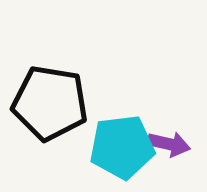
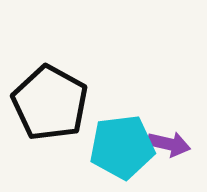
black pentagon: rotated 20 degrees clockwise
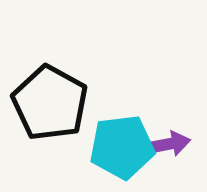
purple arrow: rotated 24 degrees counterclockwise
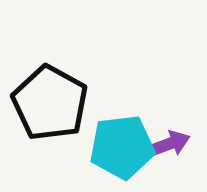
purple arrow: rotated 9 degrees counterclockwise
